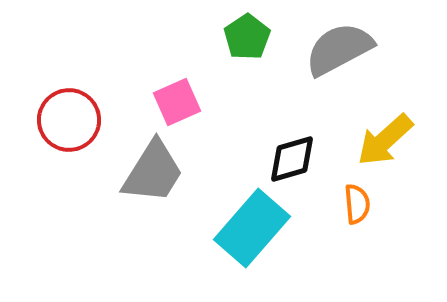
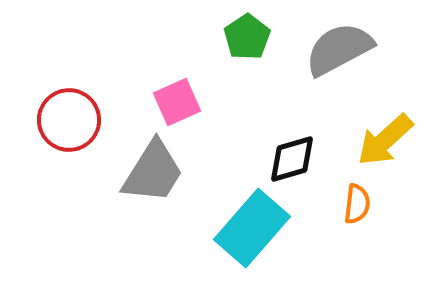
orange semicircle: rotated 12 degrees clockwise
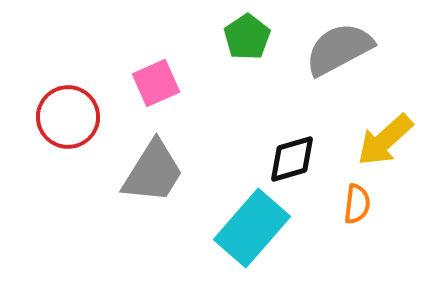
pink square: moved 21 px left, 19 px up
red circle: moved 1 px left, 3 px up
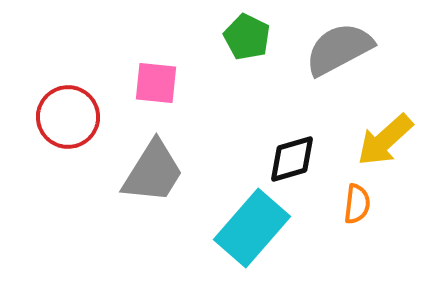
green pentagon: rotated 12 degrees counterclockwise
pink square: rotated 30 degrees clockwise
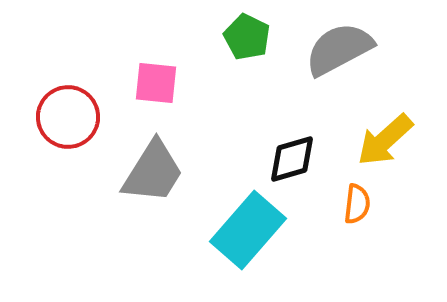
cyan rectangle: moved 4 px left, 2 px down
